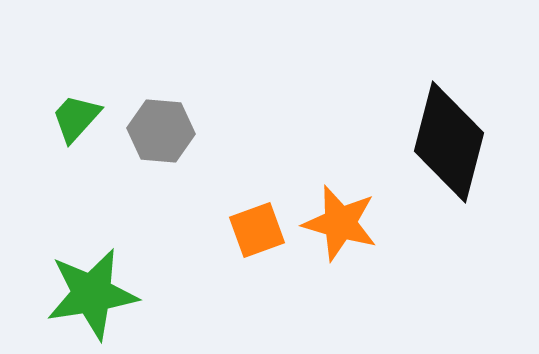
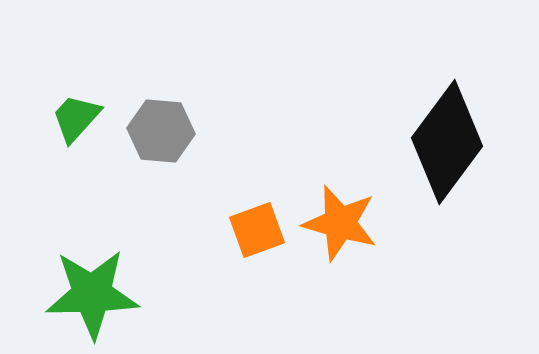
black diamond: moved 2 px left; rotated 22 degrees clockwise
green star: rotated 8 degrees clockwise
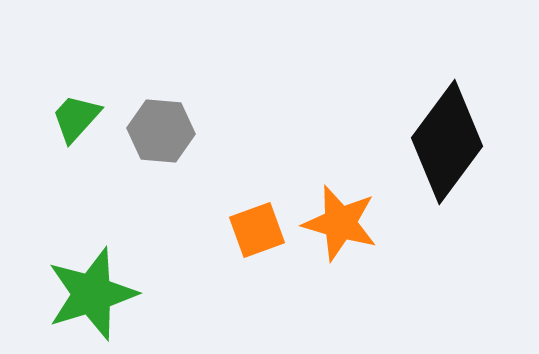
green star: rotated 16 degrees counterclockwise
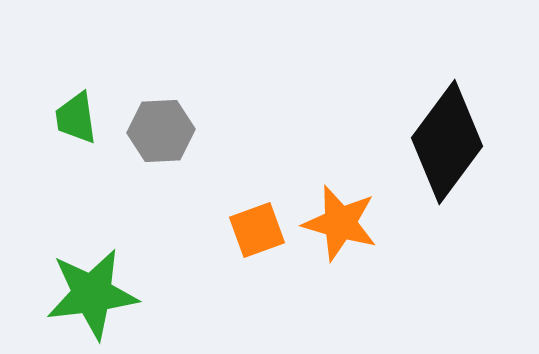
green trapezoid: rotated 50 degrees counterclockwise
gray hexagon: rotated 8 degrees counterclockwise
green star: rotated 10 degrees clockwise
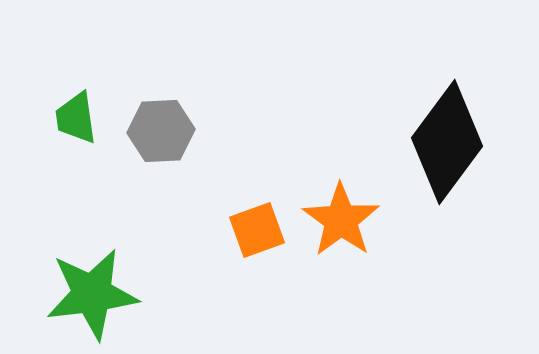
orange star: moved 1 px right, 3 px up; rotated 20 degrees clockwise
